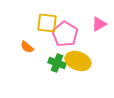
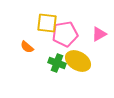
pink triangle: moved 10 px down
pink pentagon: rotated 30 degrees clockwise
yellow ellipse: rotated 10 degrees clockwise
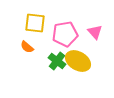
yellow square: moved 12 px left
pink triangle: moved 4 px left, 2 px up; rotated 42 degrees counterclockwise
green cross: moved 2 px up; rotated 18 degrees clockwise
